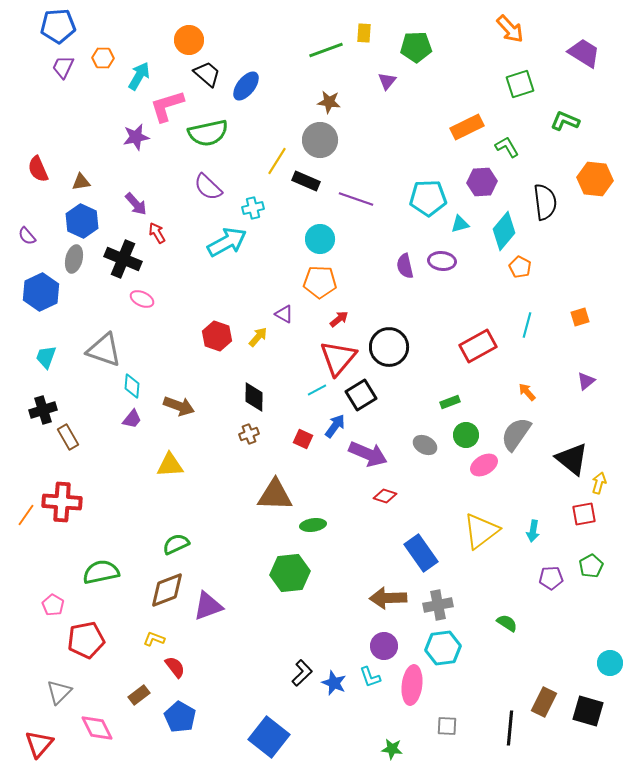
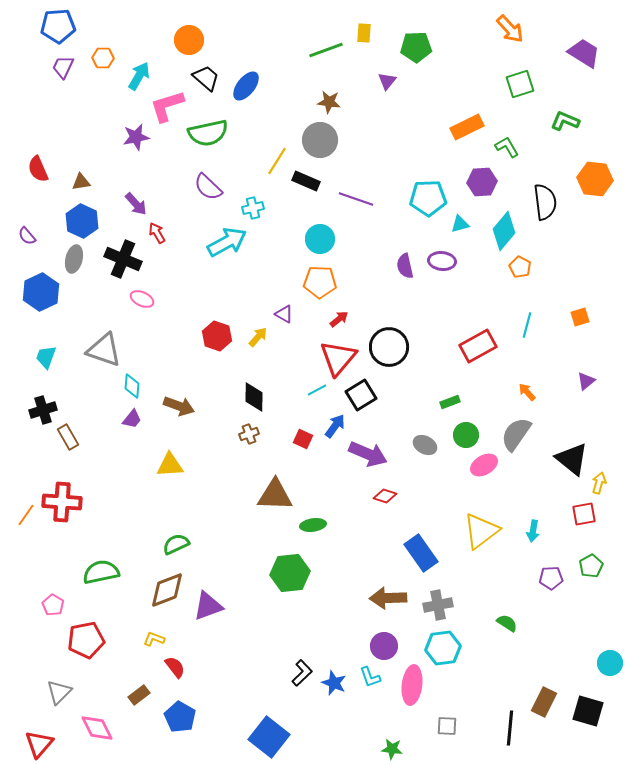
black trapezoid at (207, 74): moved 1 px left, 4 px down
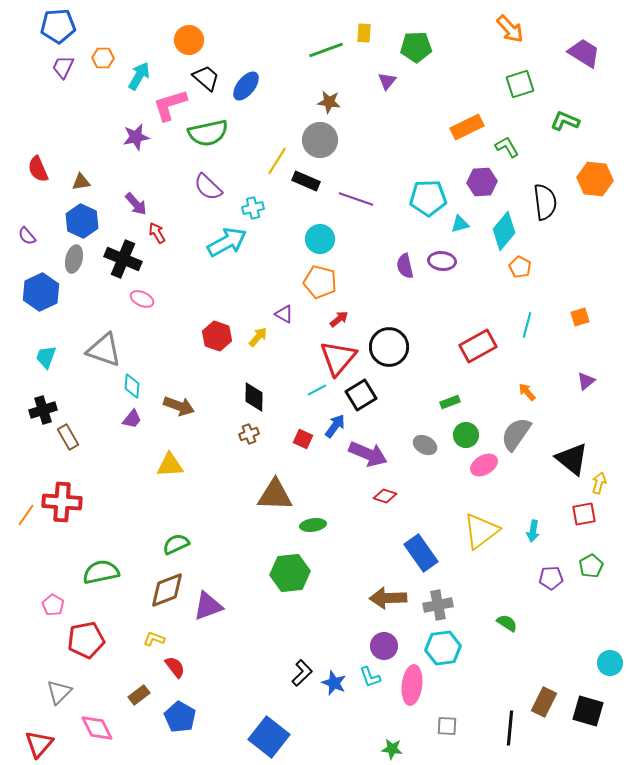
pink L-shape at (167, 106): moved 3 px right, 1 px up
orange pentagon at (320, 282): rotated 12 degrees clockwise
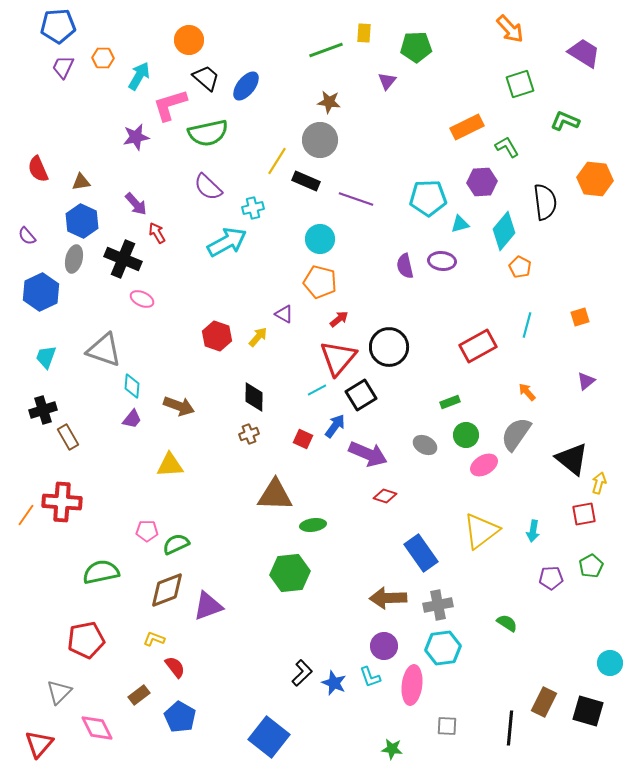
pink pentagon at (53, 605): moved 94 px right, 74 px up; rotated 30 degrees counterclockwise
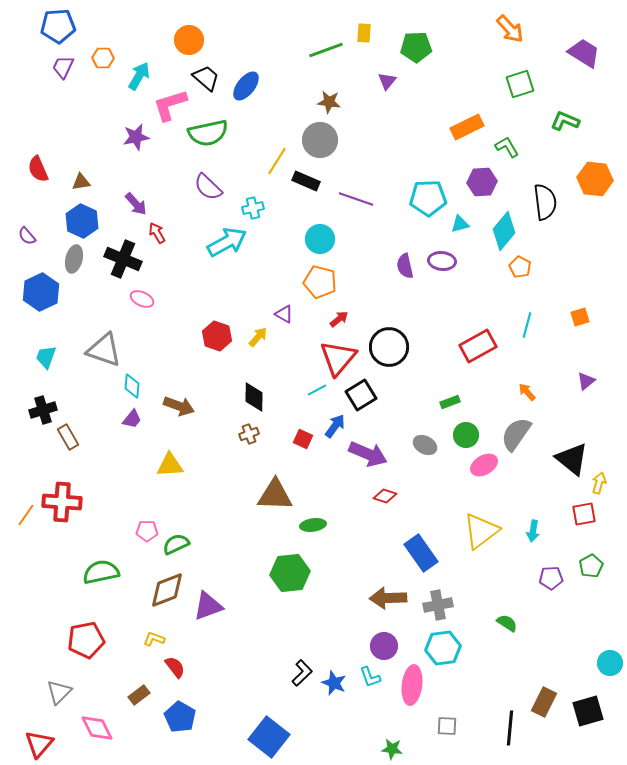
black square at (588, 711): rotated 32 degrees counterclockwise
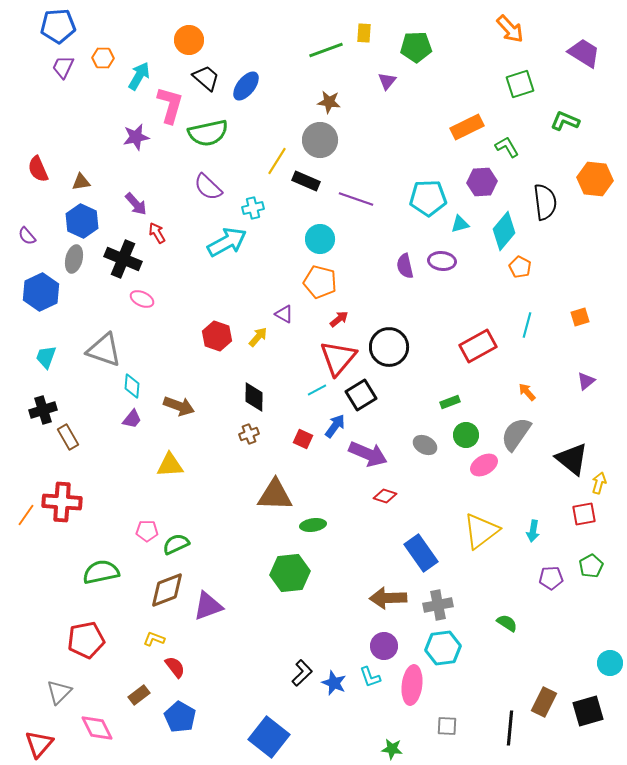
pink L-shape at (170, 105): rotated 123 degrees clockwise
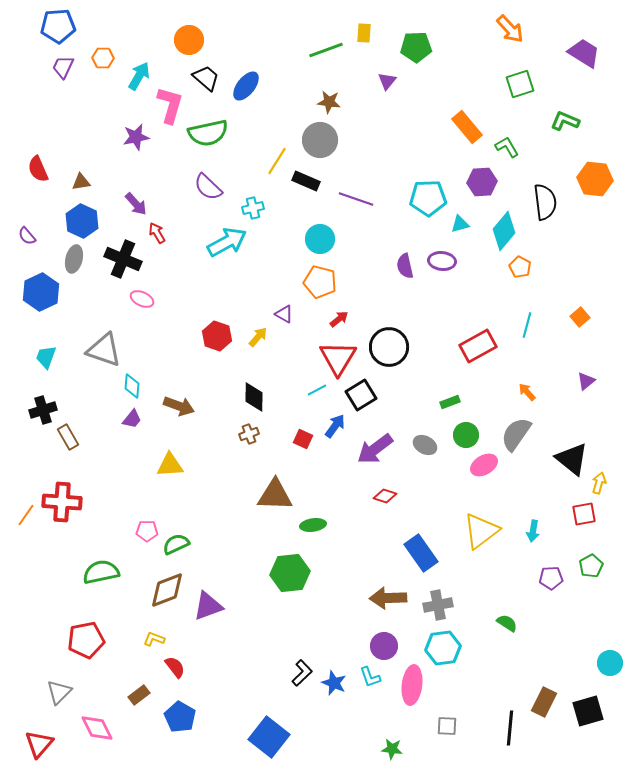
orange rectangle at (467, 127): rotated 76 degrees clockwise
orange square at (580, 317): rotated 24 degrees counterclockwise
red triangle at (338, 358): rotated 9 degrees counterclockwise
purple arrow at (368, 454): moved 7 px right, 5 px up; rotated 120 degrees clockwise
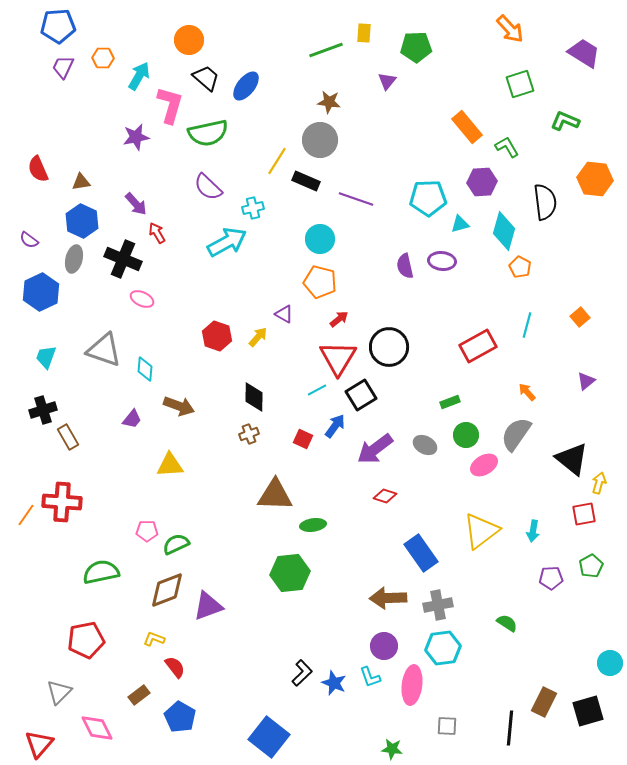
cyan diamond at (504, 231): rotated 24 degrees counterclockwise
purple semicircle at (27, 236): moved 2 px right, 4 px down; rotated 12 degrees counterclockwise
cyan diamond at (132, 386): moved 13 px right, 17 px up
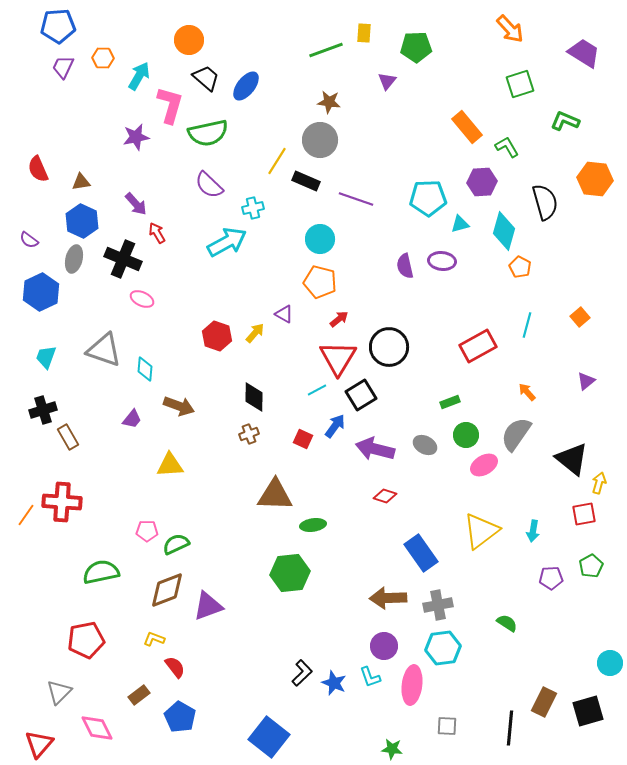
purple semicircle at (208, 187): moved 1 px right, 2 px up
black semicircle at (545, 202): rotated 9 degrees counterclockwise
yellow arrow at (258, 337): moved 3 px left, 4 px up
purple arrow at (375, 449): rotated 51 degrees clockwise
